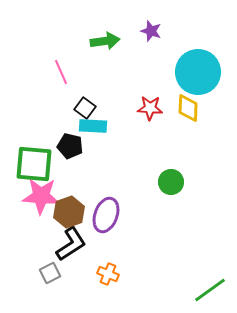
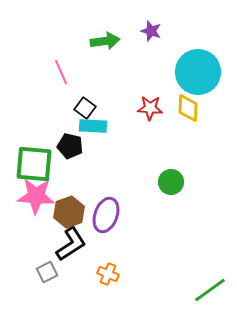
pink star: moved 5 px left
gray square: moved 3 px left, 1 px up
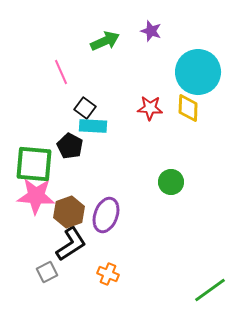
green arrow: rotated 16 degrees counterclockwise
black pentagon: rotated 15 degrees clockwise
